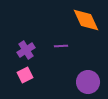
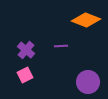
orange diamond: rotated 44 degrees counterclockwise
purple cross: rotated 18 degrees counterclockwise
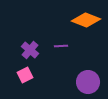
purple cross: moved 4 px right
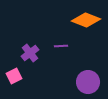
purple cross: moved 3 px down; rotated 12 degrees clockwise
pink square: moved 11 px left, 1 px down
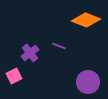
purple line: moved 2 px left; rotated 24 degrees clockwise
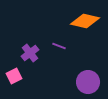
orange diamond: moved 1 px left, 1 px down; rotated 8 degrees counterclockwise
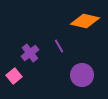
purple line: rotated 40 degrees clockwise
pink square: rotated 14 degrees counterclockwise
purple circle: moved 6 px left, 7 px up
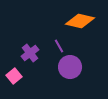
orange diamond: moved 5 px left
purple circle: moved 12 px left, 8 px up
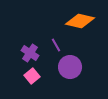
purple line: moved 3 px left, 1 px up
purple cross: rotated 18 degrees counterclockwise
pink square: moved 18 px right
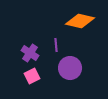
purple line: rotated 24 degrees clockwise
purple circle: moved 1 px down
pink square: rotated 14 degrees clockwise
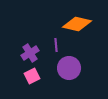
orange diamond: moved 3 px left, 3 px down
purple cross: rotated 24 degrees clockwise
purple circle: moved 1 px left
